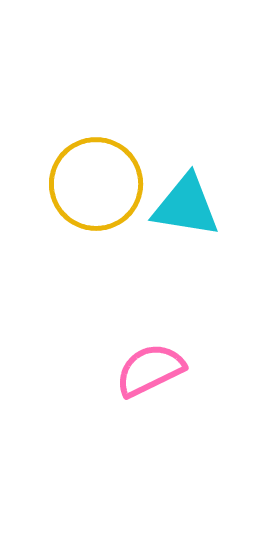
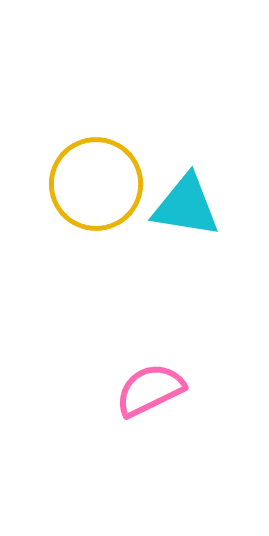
pink semicircle: moved 20 px down
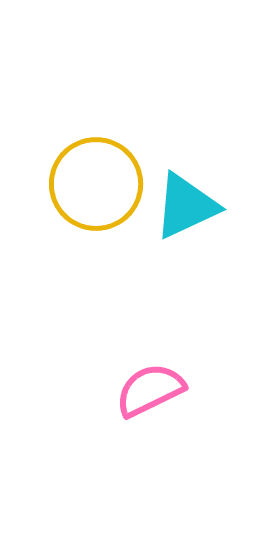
cyan triangle: rotated 34 degrees counterclockwise
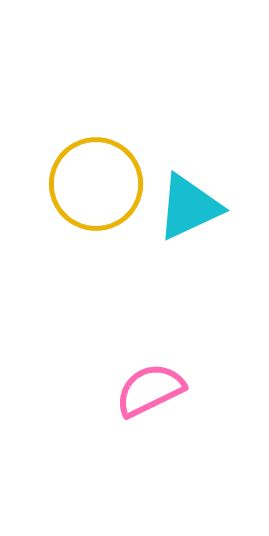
cyan triangle: moved 3 px right, 1 px down
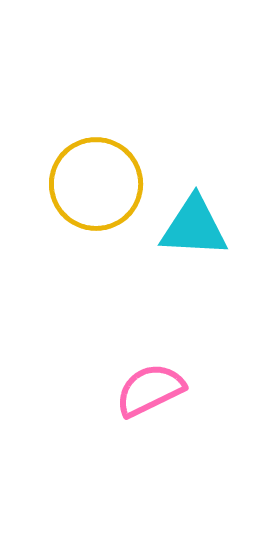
cyan triangle: moved 5 px right, 20 px down; rotated 28 degrees clockwise
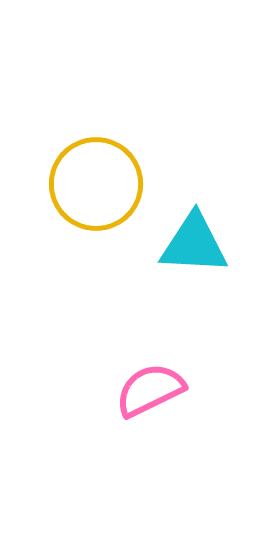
cyan triangle: moved 17 px down
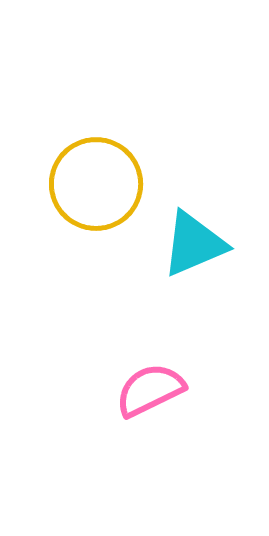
cyan triangle: rotated 26 degrees counterclockwise
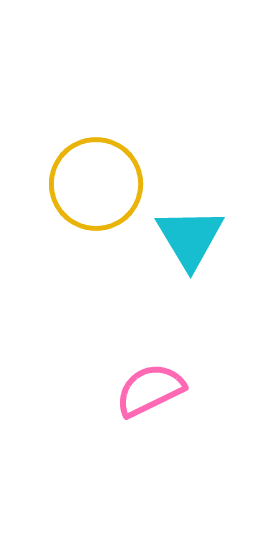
cyan triangle: moved 4 px left, 6 px up; rotated 38 degrees counterclockwise
